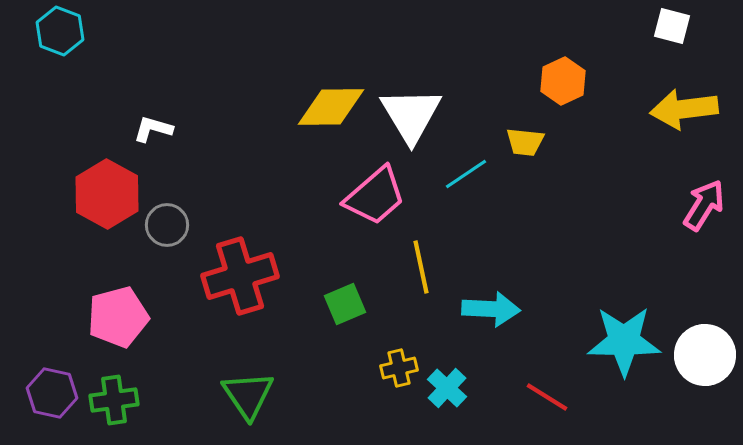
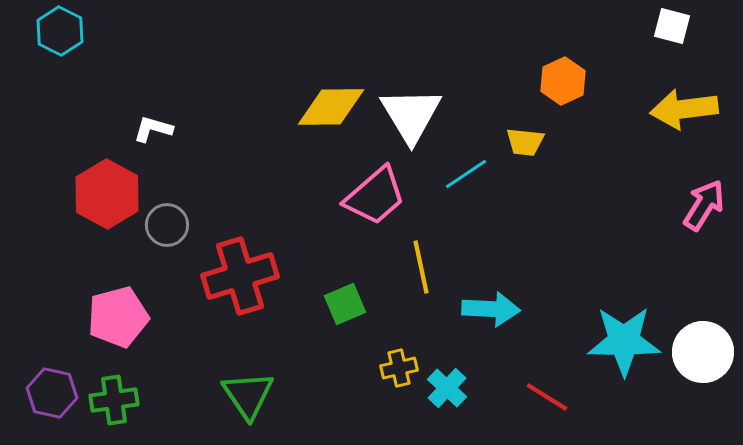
cyan hexagon: rotated 6 degrees clockwise
white circle: moved 2 px left, 3 px up
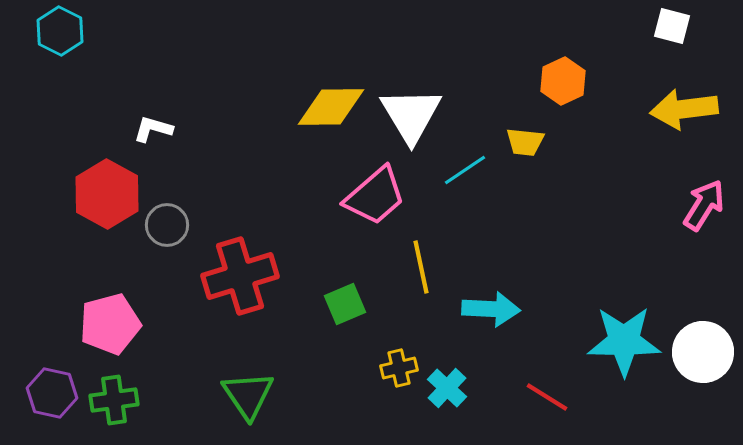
cyan line: moved 1 px left, 4 px up
pink pentagon: moved 8 px left, 7 px down
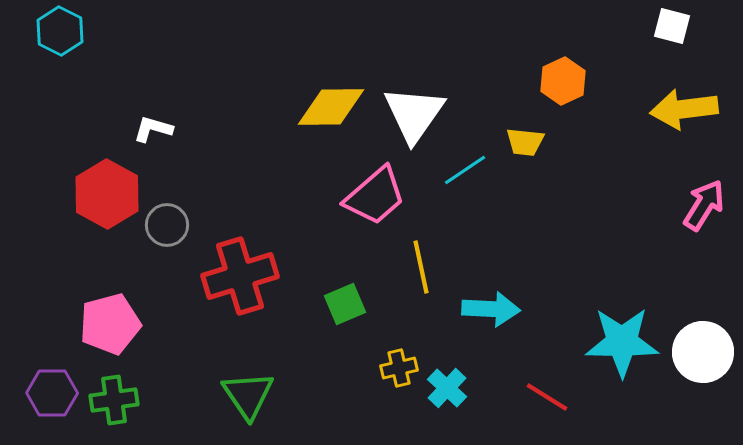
white triangle: moved 3 px right, 1 px up; rotated 6 degrees clockwise
cyan star: moved 2 px left, 1 px down
purple hexagon: rotated 12 degrees counterclockwise
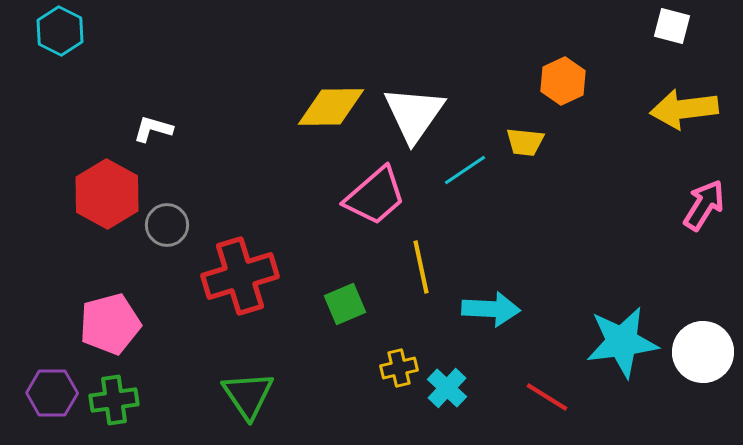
cyan star: rotated 8 degrees counterclockwise
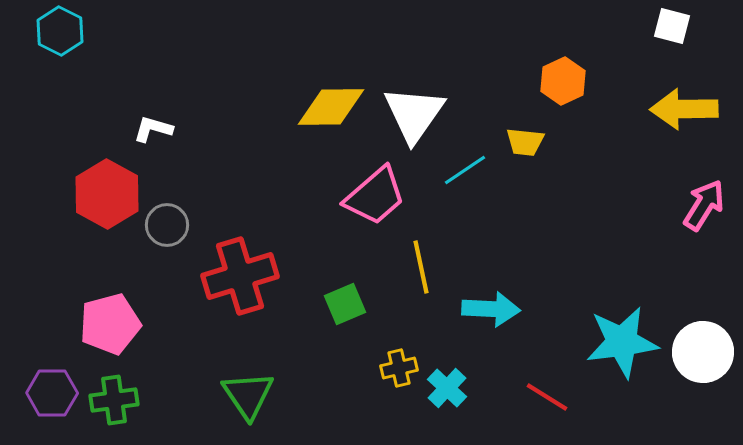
yellow arrow: rotated 6 degrees clockwise
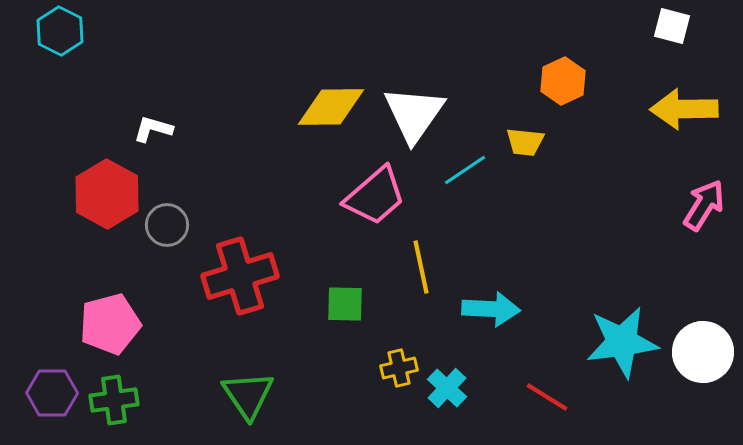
green square: rotated 24 degrees clockwise
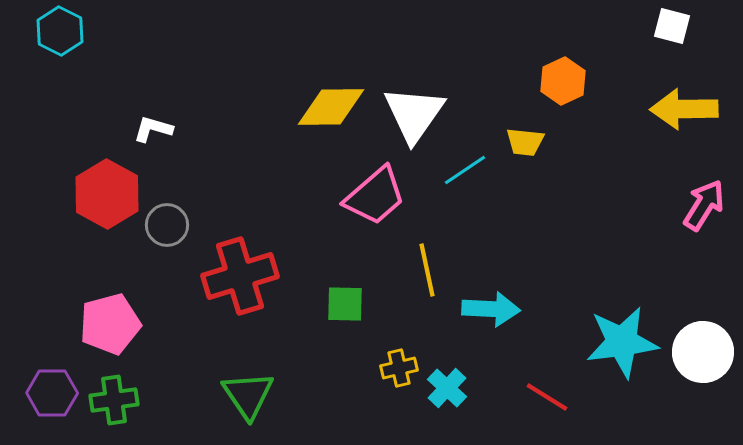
yellow line: moved 6 px right, 3 px down
